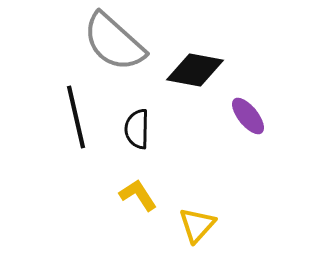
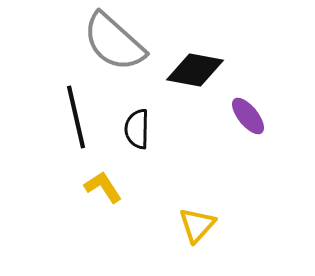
yellow L-shape: moved 35 px left, 8 px up
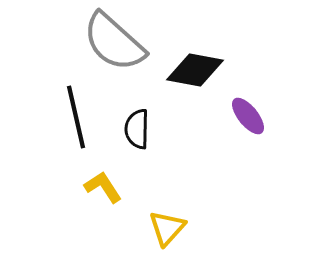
yellow triangle: moved 30 px left, 3 px down
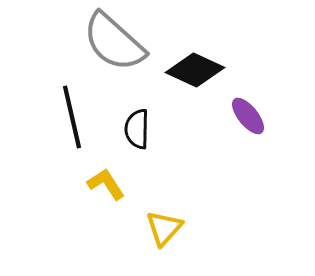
black diamond: rotated 14 degrees clockwise
black line: moved 4 px left
yellow L-shape: moved 3 px right, 3 px up
yellow triangle: moved 3 px left
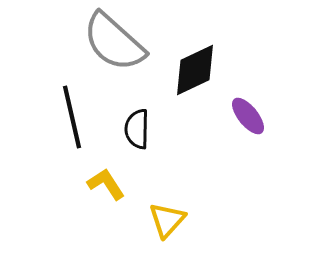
black diamond: rotated 50 degrees counterclockwise
yellow triangle: moved 3 px right, 8 px up
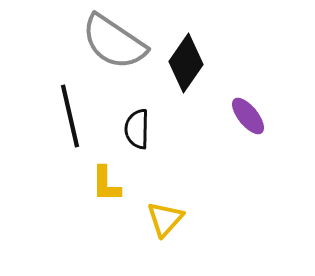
gray semicircle: rotated 8 degrees counterclockwise
black diamond: moved 9 px left, 7 px up; rotated 30 degrees counterclockwise
black line: moved 2 px left, 1 px up
yellow L-shape: rotated 147 degrees counterclockwise
yellow triangle: moved 2 px left, 1 px up
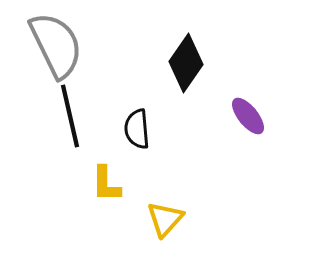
gray semicircle: moved 58 px left, 3 px down; rotated 150 degrees counterclockwise
black semicircle: rotated 6 degrees counterclockwise
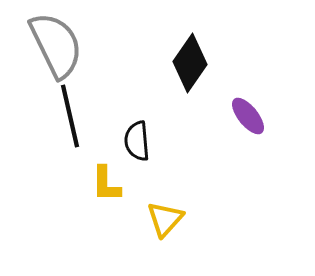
black diamond: moved 4 px right
black semicircle: moved 12 px down
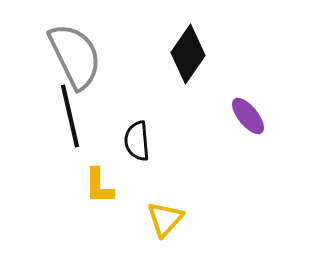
gray semicircle: moved 19 px right, 11 px down
black diamond: moved 2 px left, 9 px up
yellow L-shape: moved 7 px left, 2 px down
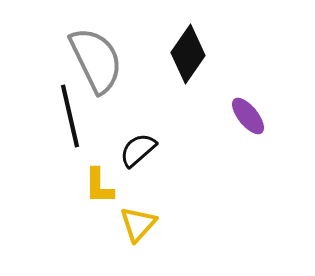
gray semicircle: moved 21 px right, 4 px down
black semicircle: moved 1 px right, 9 px down; rotated 54 degrees clockwise
yellow triangle: moved 27 px left, 5 px down
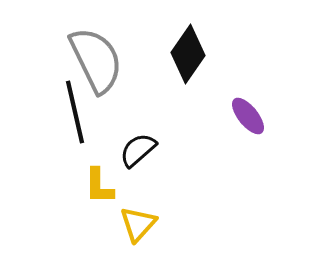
black line: moved 5 px right, 4 px up
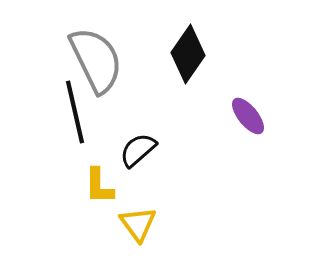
yellow triangle: rotated 18 degrees counterclockwise
